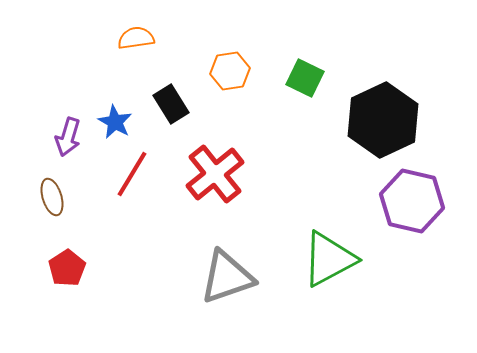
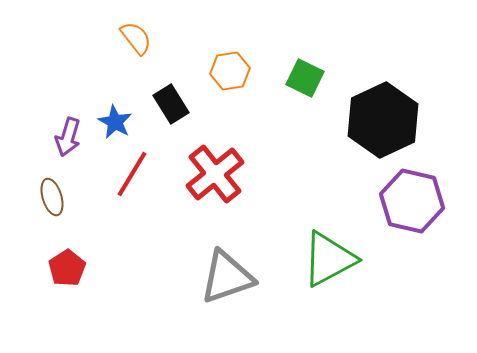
orange semicircle: rotated 60 degrees clockwise
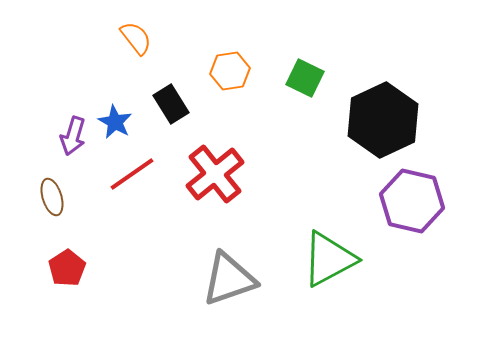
purple arrow: moved 5 px right, 1 px up
red line: rotated 24 degrees clockwise
gray triangle: moved 2 px right, 2 px down
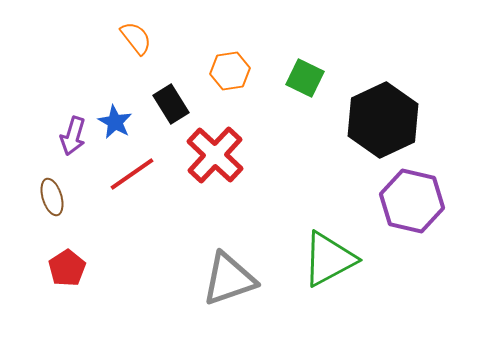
red cross: moved 19 px up; rotated 8 degrees counterclockwise
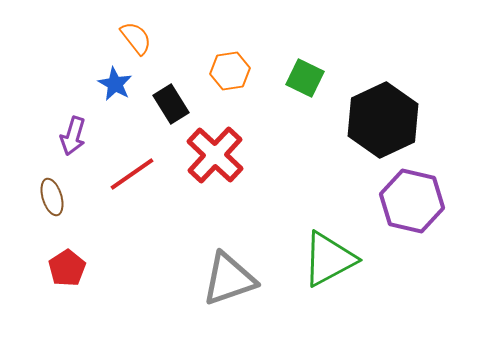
blue star: moved 38 px up
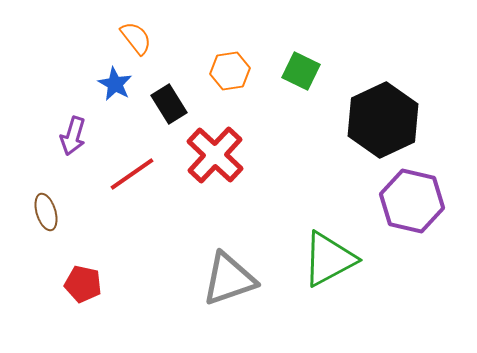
green square: moved 4 px left, 7 px up
black rectangle: moved 2 px left
brown ellipse: moved 6 px left, 15 px down
red pentagon: moved 16 px right, 16 px down; rotated 27 degrees counterclockwise
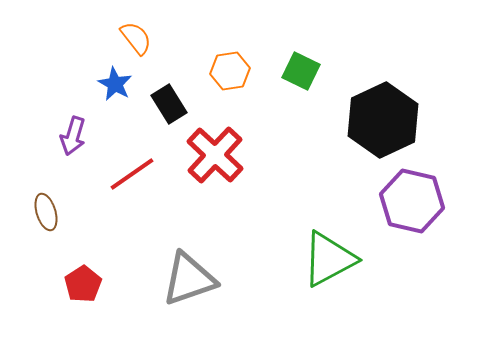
gray triangle: moved 40 px left
red pentagon: rotated 27 degrees clockwise
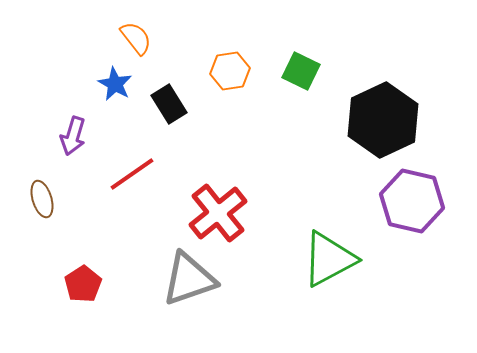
red cross: moved 3 px right, 58 px down; rotated 8 degrees clockwise
brown ellipse: moved 4 px left, 13 px up
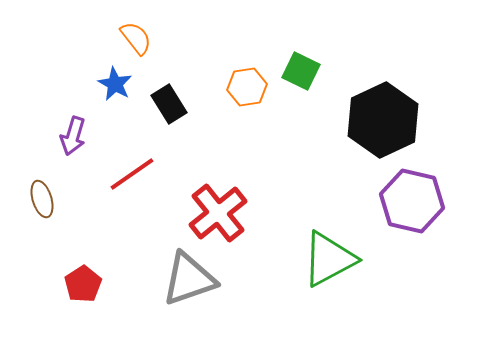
orange hexagon: moved 17 px right, 16 px down
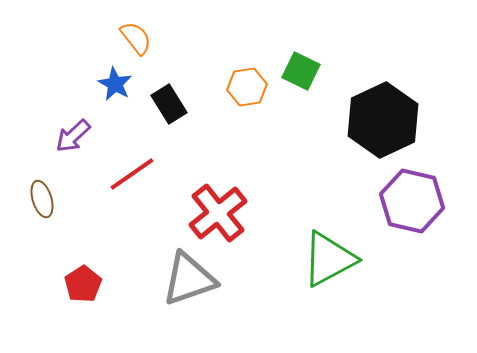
purple arrow: rotated 30 degrees clockwise
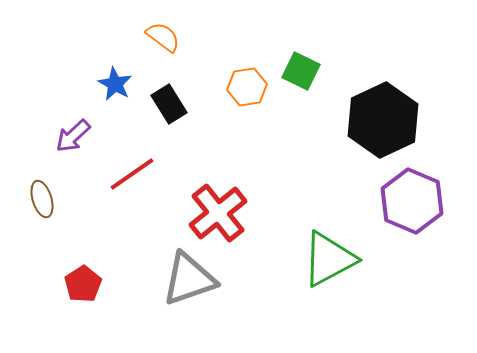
orange semicircle: moved 27 px right, 1 px up; rotated 15 degrees counterclockwise
purple hexagon: rotated 10 degrees clockwise
